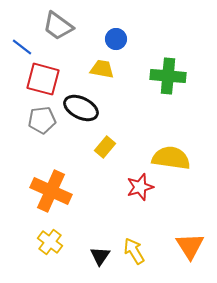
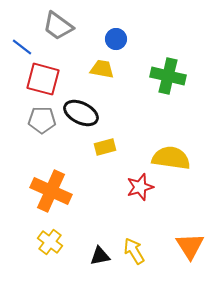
green cross: rotated 8 degrees clockwise
black ellipse: moved 5 px down
gray pentagon: rotated 8 degrees clockwise
yellow rectangle: rotated 35 degrees clockwise
black triangle: rotated 45 degrees clockwise
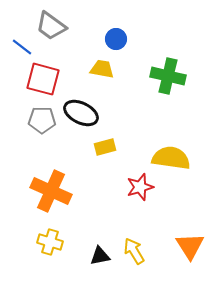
gray trapezoid: moved 7 px left
yellow cross: rotated 20 degrees counterclockwise
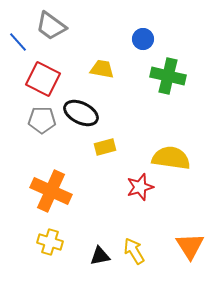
blue circle: moved 27 px right
blue line: moved 4 px left, 5 px up; rotated 10 degrees clockwise
red square: rotated 12 degrees clockwise
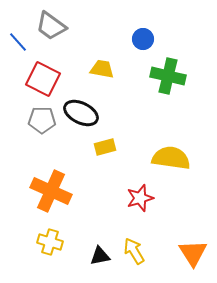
red star: moved 11 px down
orange triangle: moved 3 px right, 7 px down
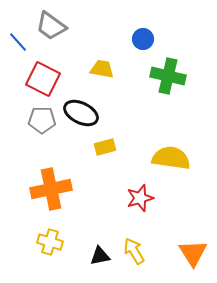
orange cross: moved 2 px up; rotated 36 degrees counterclockwise
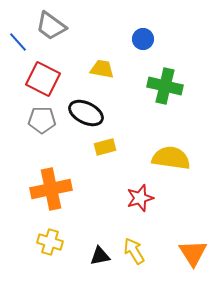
green cross: moved 3 px left, 10 px down
black ellipse: moved 5 px right
